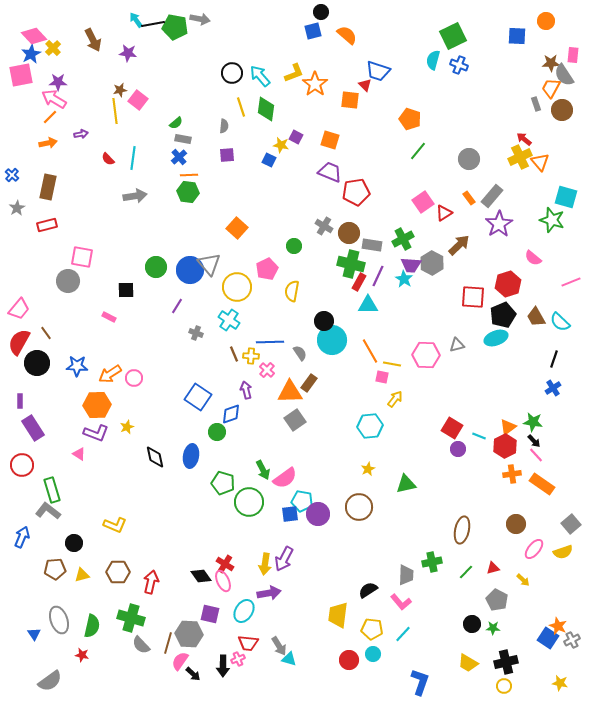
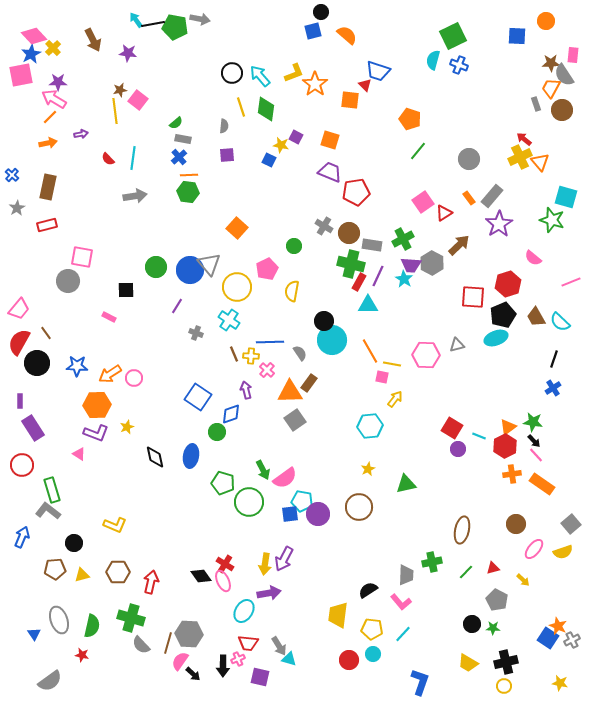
purple square at (210, 614): moved 50 px right, 63 px down
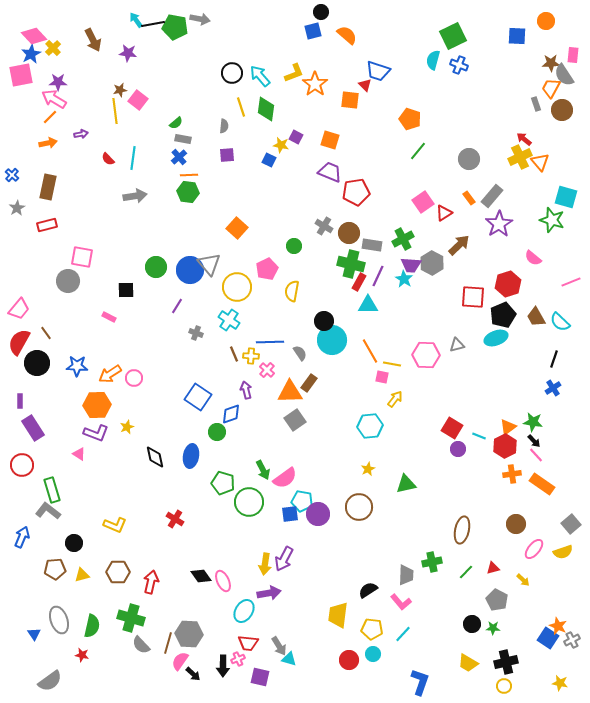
red cross at (225, 564): moved 50 px left, 45 px up
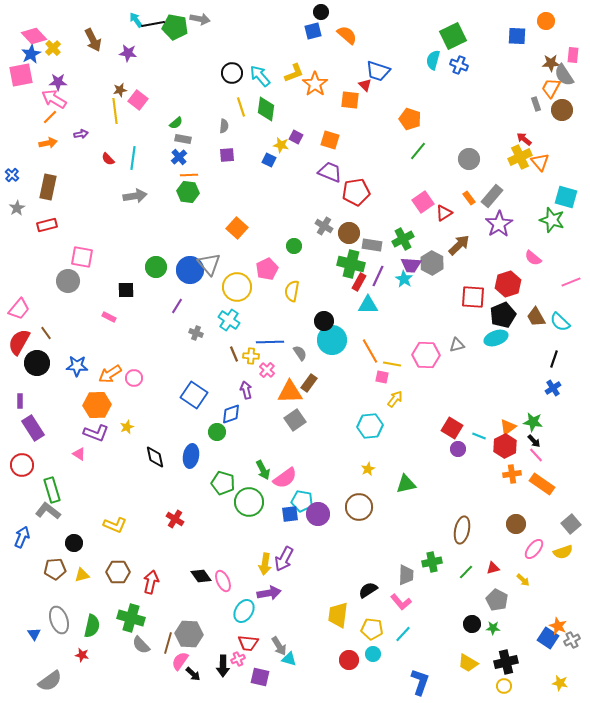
blue square at (198, 397): moved 4 px left, 2 px up
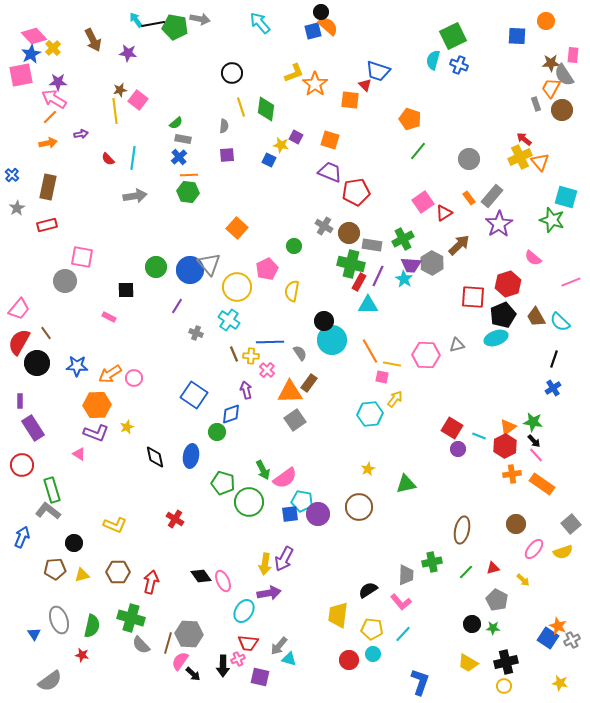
orange semicircle at (347, 35): moved 19 px left, 9 px up
cyan arrow at (260, 76): moved 53 px up
gray circle at (68, 281): moved 3 px left
cyan hexagon at (370, 426): moved 12 px up
gray arrow at (279, 646): rotated 72 degrees clockwise
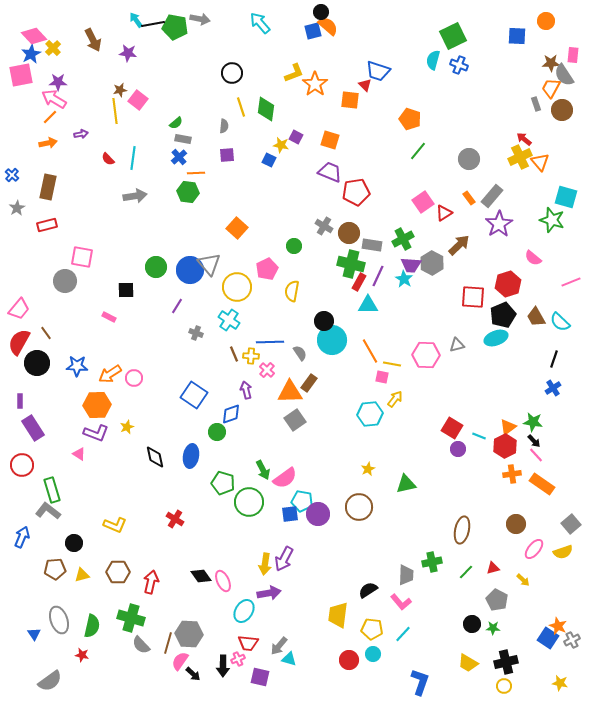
orange line at (189, 175): moved 7 px right, 2 px up
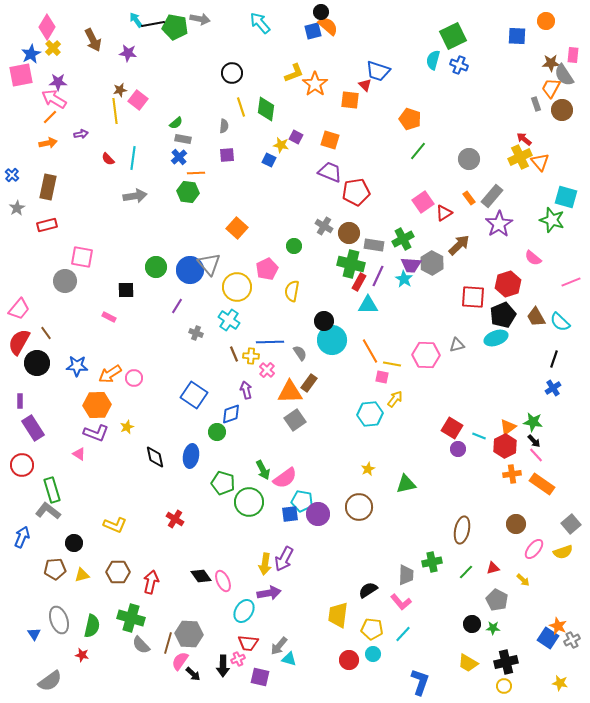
pink diamond at (34, 36): moved 13 px right, 9 px up; rotated 75 degrees clockwise
gray rectangle at (372, 245): moved 2 px right
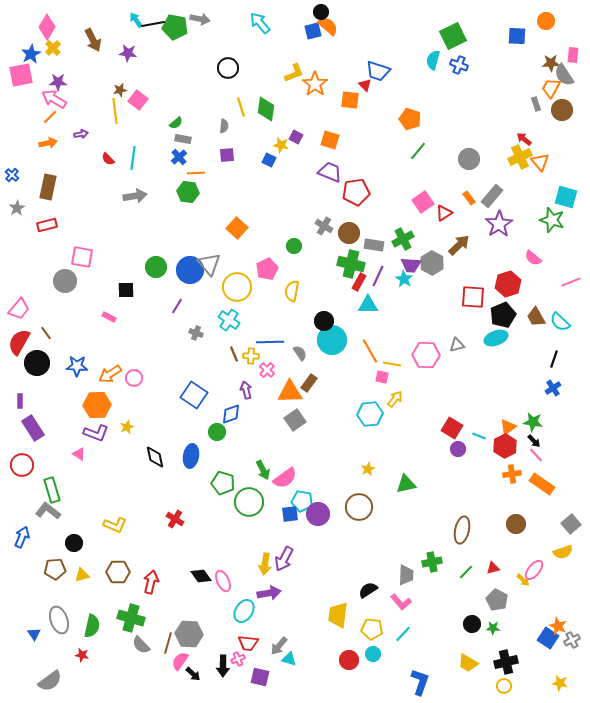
black circle at (232, 73): moved 4 px left, 5 px up
pink ellipse at (534, 549): moved 21 px down
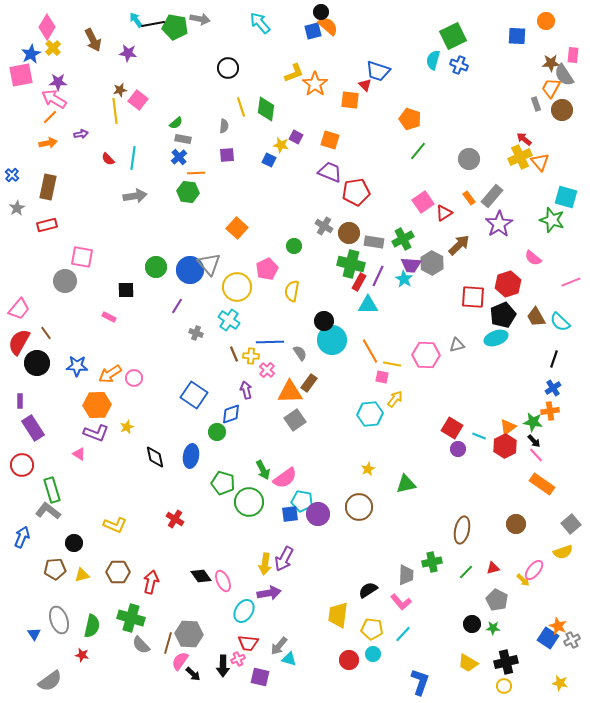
gray rectangle at (374, 245): moved 3 px up
orange cross at (512, 474): moved 38 px right, 63 px up
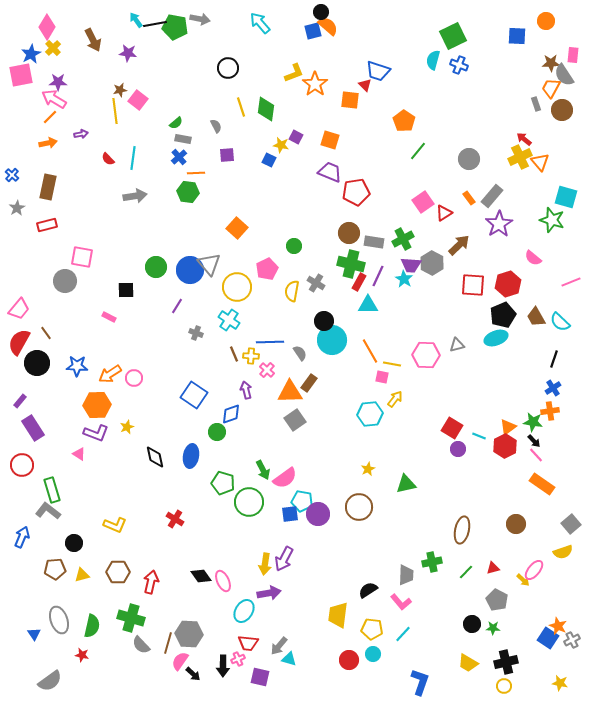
black line at (153, 24): moved 2 px right
orange pentagon at (410, 119): moved 6 px left, 2 px down; rotated 15 degrees clockwise
gray semicircle at (224, 126): moved 8 px left; rotated 32 degrees counterclockwise
gray cross at (324, 226): moved 8 px left, 57 px down
red square at (473, 297): moved 12 px up
purple rectangle at (20, 401): rotated 40 degrees clockwise
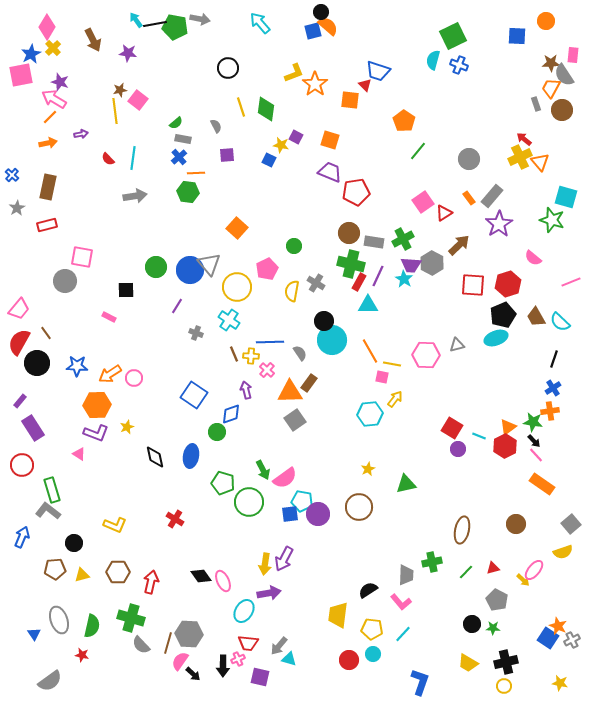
purple star at (58, 82): moved 2 px right; rotated 18 degrees clockwise
